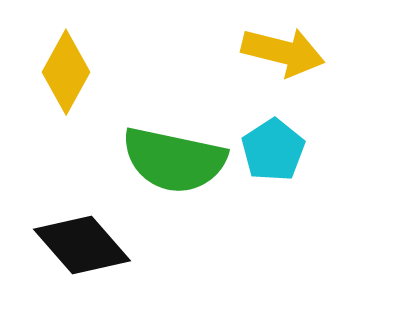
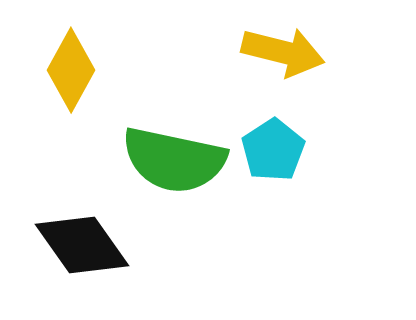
yellow diamond: moved 5 px right, 2 px up
black diamond: rotated 6 degrees clockwise
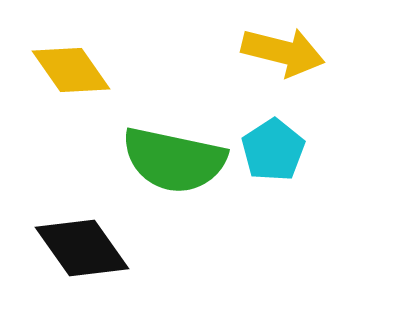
yellow diamond: rotated 64 degrees counterclockwise
black diamond: moved 3 px down
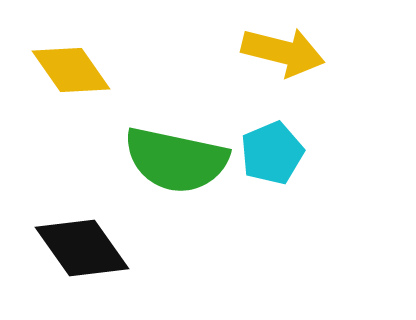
cyan pentagon: moved 1 px left, 3 px down; rotated 10 degrees clockwise
green semicircle: moved 2 px right
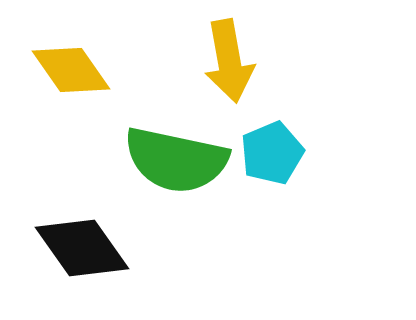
yellow arrow: moved 54 px left, 9 px down; rotated 66 degrees clockwise
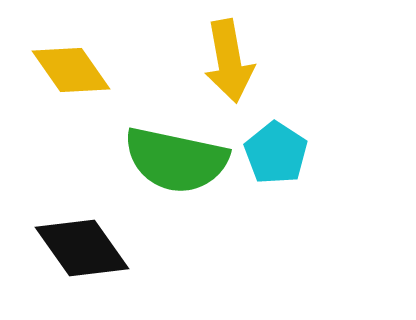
cyan pentagon: moved 4 px right; rotated 16 degrees counterclockwise
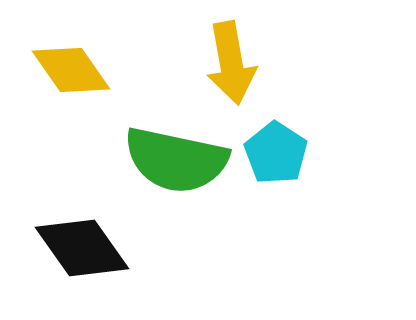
yellow arrow: moved 2 px right, 2 px down
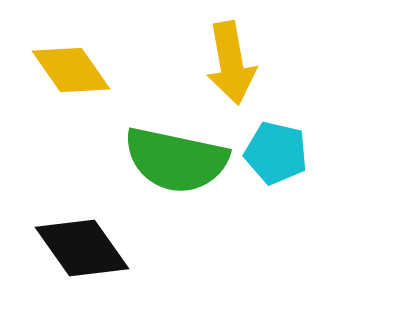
cyan pentagon: rotated 20 degrees counterclockwise
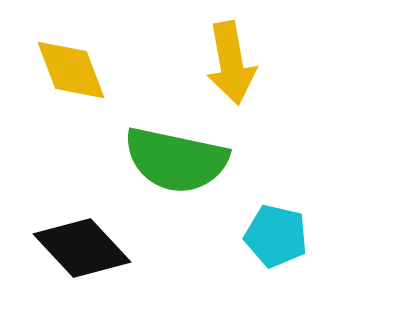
yellow diamond: rotated 14 degrees clockwise
cyan pentagon: moved 83 px down
black diamond: rotated 8 degrees counterclockwise
